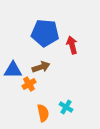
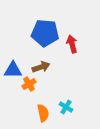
red arrow: moved 1 px up
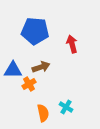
blue pentagon: moved 10 px left, 2 px up
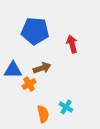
brown arrow: moved 1 px right, 1 px down
orange semicircle: moved 1 px down
